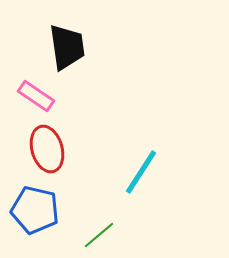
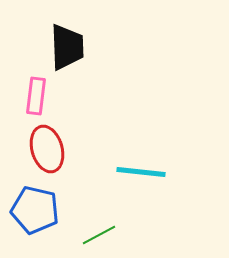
black trapezoid: rotated 6 degrees clockwise
pink rectangle: rotated 63 degrees clockwise
cyan line: rotated 63 degrees clockwise
green line: rotated 12 degrees clockwise
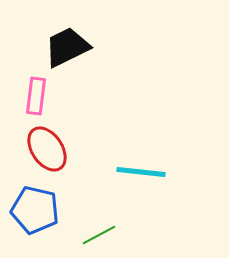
black trapezoid: rotated 114 degrees counterclockwise
red ellipse: rotated 18 degrees counterclockwise
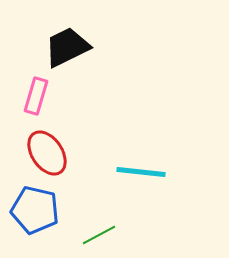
pink rectangle: rotated 9 degrees clockwise
red ellipse: moved 4 px down
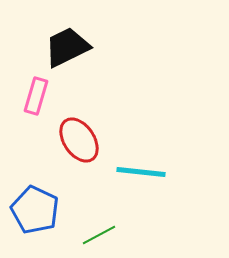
red ellipse: moved 32 px right, 13 px up
blue pentagon: rotated 12 degrees clockwise
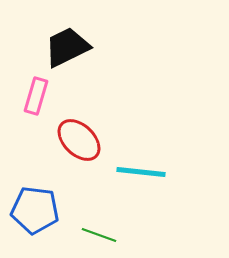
red ellipse: rotated 12 degrees counterclockwise
blue pentagon: rotated 18 degrees counterclockwise
green line: rotated 48 degrees clockwise
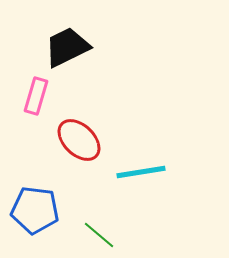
cyan line: rotated 15 degrees counterclockwise
green line: rotated 20 degrees clockwise
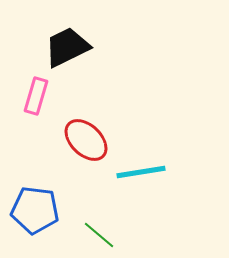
red ellipse: moved 7 px right
